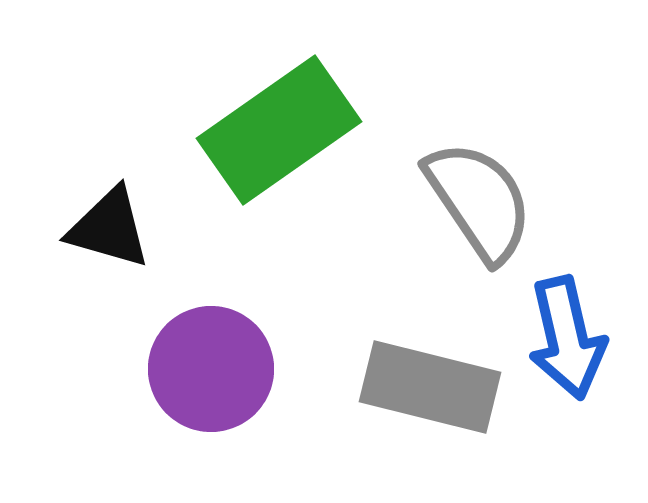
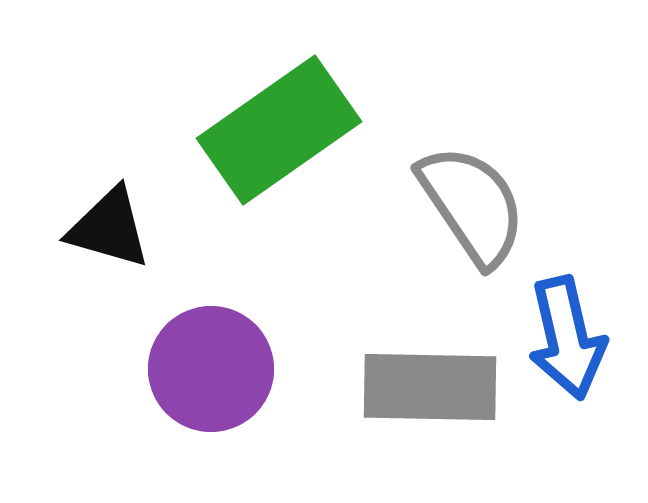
gray semicircle: moved 7 px left, 4 px down
gray rectangle: rotated 13 degrees counterclockwise
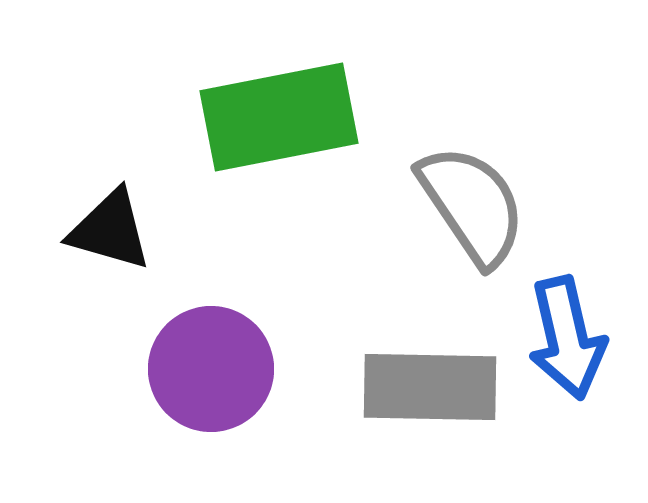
green rectangle: moved 13 px up; rotated 24 degrees clockwise
black triangle: moved 1 px right, 2 px down
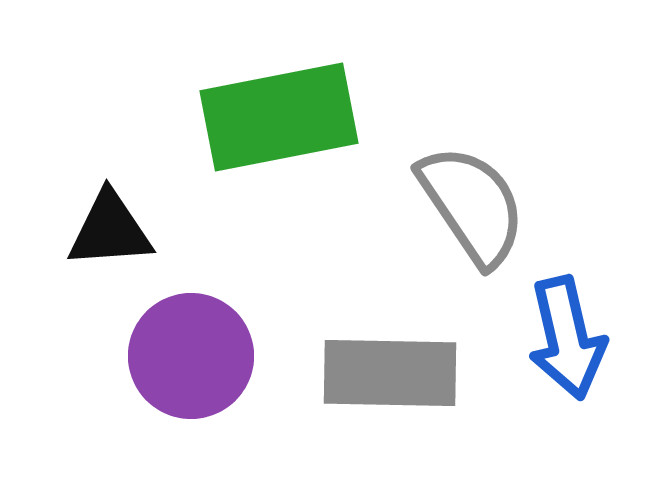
black triangle: rotated 20 degrees counterclockwise
purple circle: moved 20 px left, 13 px up
gray rectangle: moved 40 px left, 14 px up
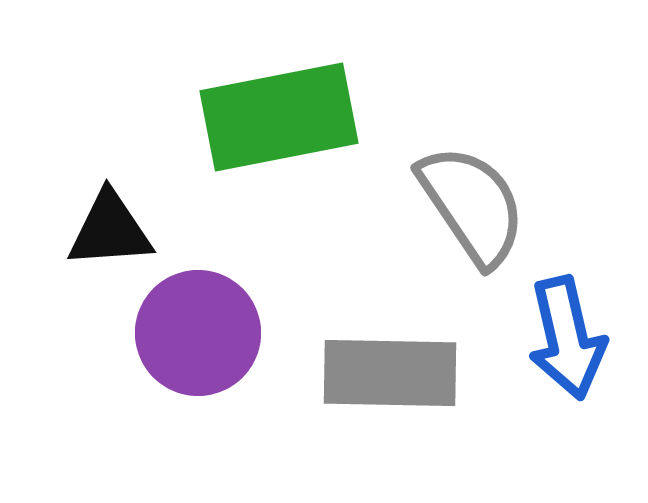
purple circle: moved 7 px right, 23 px up
